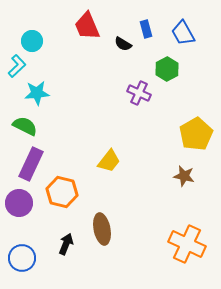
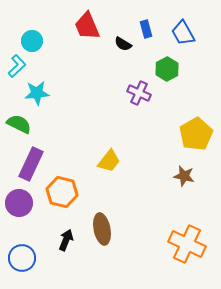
green semicircle: moved 6 px left, 2 px up
black arrow: moved 4 px up
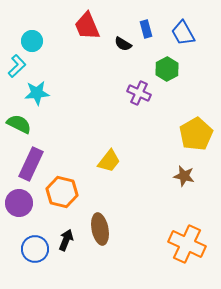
brown ellipse: moved 2 px left
blue circle: moved 13 px right, 9 px up
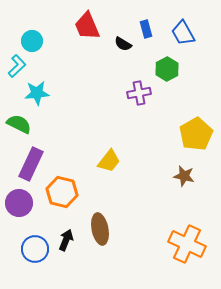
purple cross: rotated 35 degrees counterclockwise
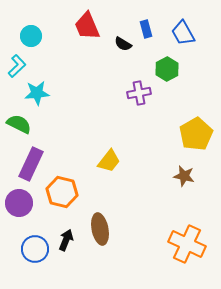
cyan circle: moved 1 px left, 5 px up
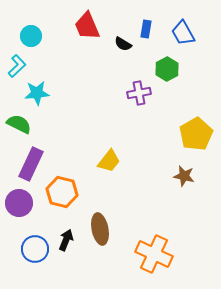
blue rectangle: rotated 24 degrees clockwise
orange cross: moved 33 px left, 10 px down
